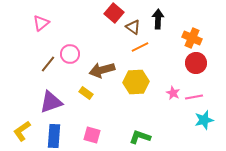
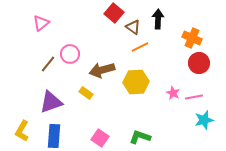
red circle: moved 3 px right
yellow L-shape: rotated 25 degrees counterclockwise
pink square: moved 8 px right, 3 px down; rotated 18 degrees clockwise
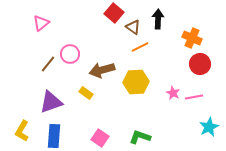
red circle: moved 1 px right, 1 px down
cyan star: moved 5 px right, 7 px down; rotated 12 degrees counterclockwise
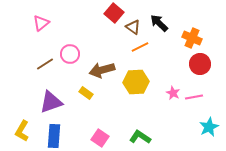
black arrow: moved 1 px right, 4 px down; rotated 48 degrees counterclockwise
brown line: moved 3 px left; rotated 18 degrees clockwise
green L-shape: rotated 15 degrees clockwise
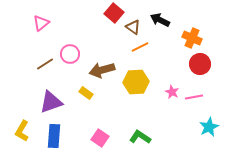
black arrow: moved 1 px right, 3 px up; rotated 18 degrees counterclockwise
pink star: moved 1 px left, 1 px up
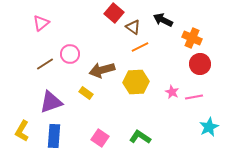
black arrow: moved 3 px right
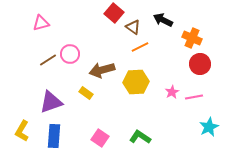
pink triangle: rotated 24 degrees clockwise
brown line: moved 3 px right, 4 px up
pink star: rotated 16 degrees clockwise
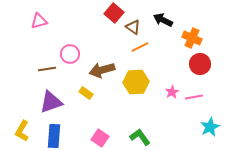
pink triangle: moved 2 px left, 2 px up
brown line: moved 1 px left, 9 px down; rotated 24 degrees clockwise
cyan star: moved 1 px right
green L-shape: rotated 20 degrees clockwise
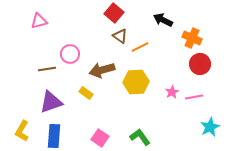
brown triangle: moved 13 px left, 9 px down
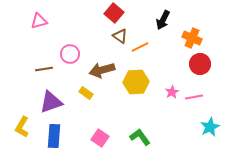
black arrow: rotated 90 degrees counterclockwise
brown line: moved 3 px left
yellow L-shape: moved 4 px up
